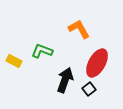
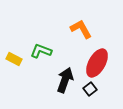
orange L-shape: moved 2 px right
green L-shape: moved 1 px left
yellow rectangle: moved 2 px up
black square: moved 1 px right
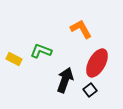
black square: moved 1 px down
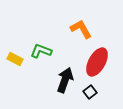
yellow rectangle: moved 1 px right
red ellipse: moved 1 px up
black square: moved 2 px down
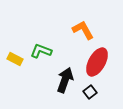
orange L-shape: moved 2 px right, 1 px down
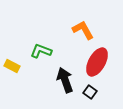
yellow rectangle: moved 3 px left, 7 px down
black arrow: rotated 40 degrees counterclockwise
black square: rotated 16 degrees counterclockwise
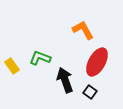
green L-shape: moved 1 px left, 7 px down
yellow rectangle: rotated 28 degrees clockwise
